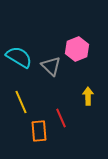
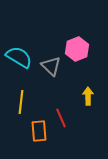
yellow line: rotated 30 degrees clockwise
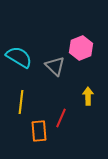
pink hexagon: moved 4 px right, 1 px up
gray triangle: moved 4 px right
red line: rotated 48 degrees clockwise
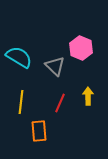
pink hexagon: rotated 15 degrees counterclockwise
red line: moved 1 px left, 15 px up
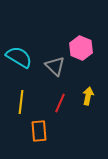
yellow arrow: rotated 12 degrees clockwise
